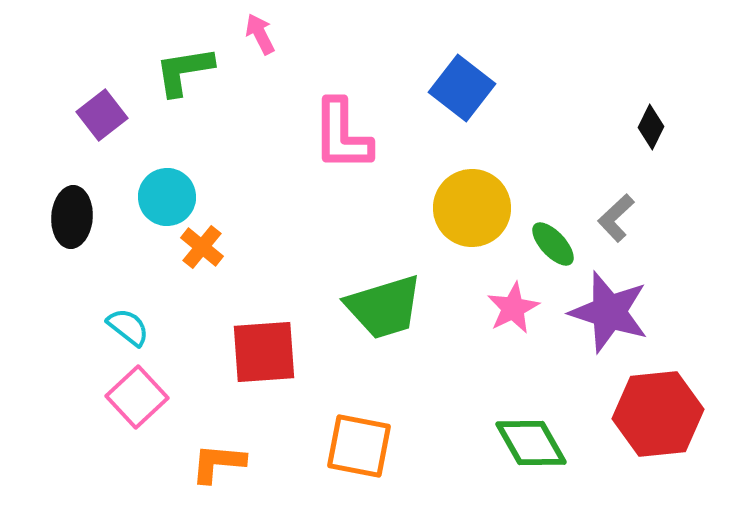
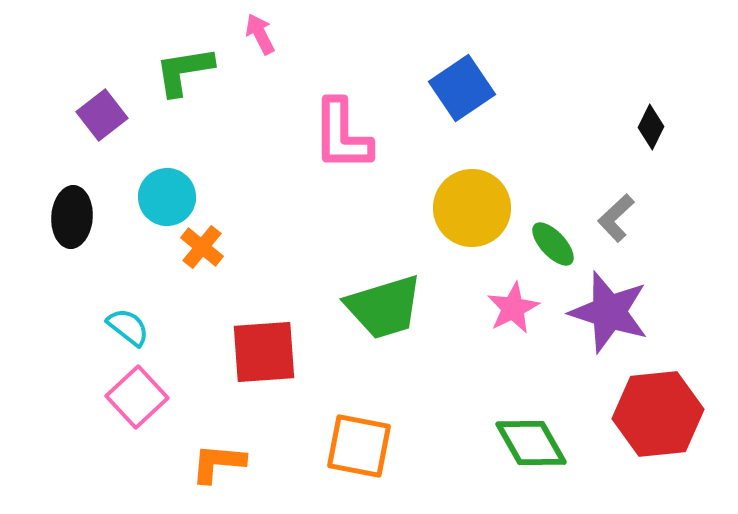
blue square: rotated 18 degrees clockwise
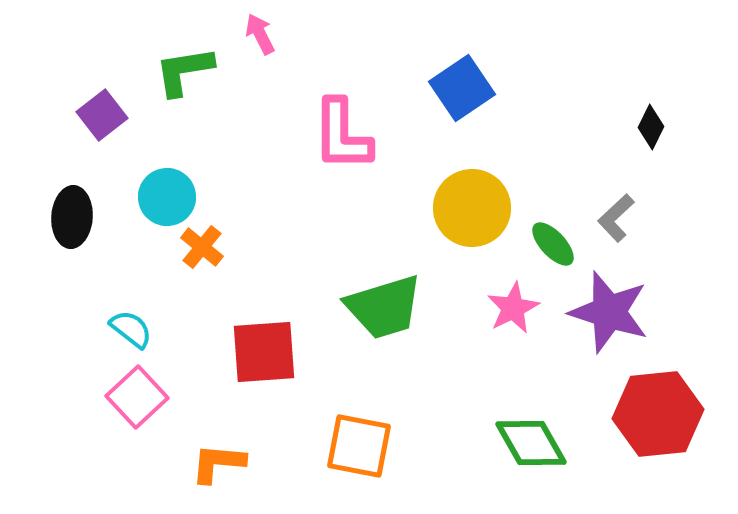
cyan semicircle: moved 3 px right, 2 px down
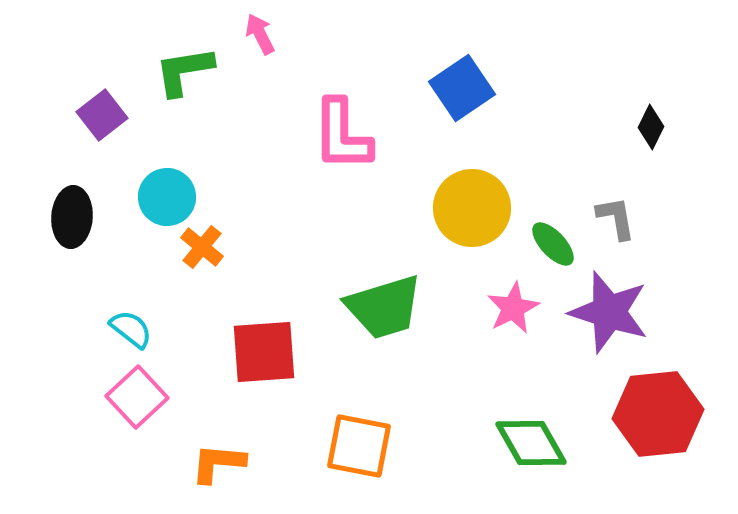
gray L-shape: rotated 123 degrees clockwise
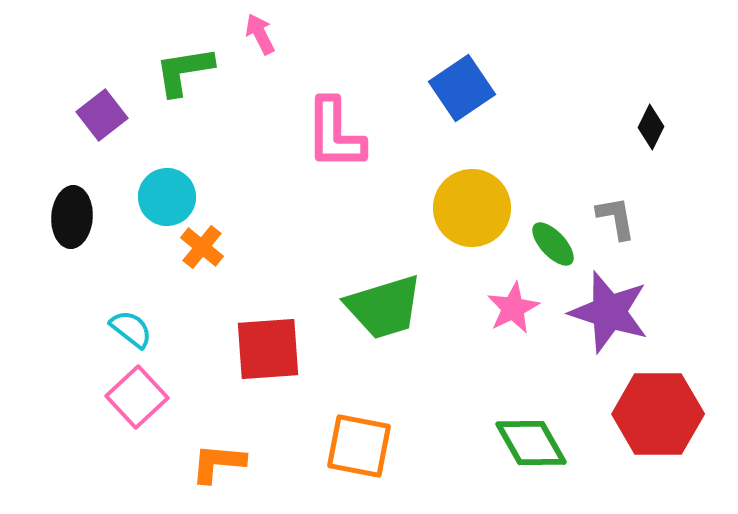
pink L-shape: moved 7 px left, 1 px up
red square: moved 4 px right, 3 px up
red hexagon: rotated 6 degrees clockwise
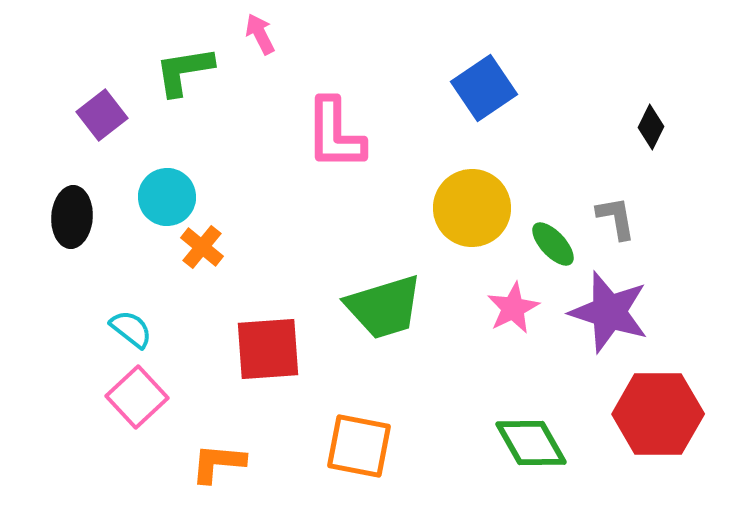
blue square: moved 22 px right
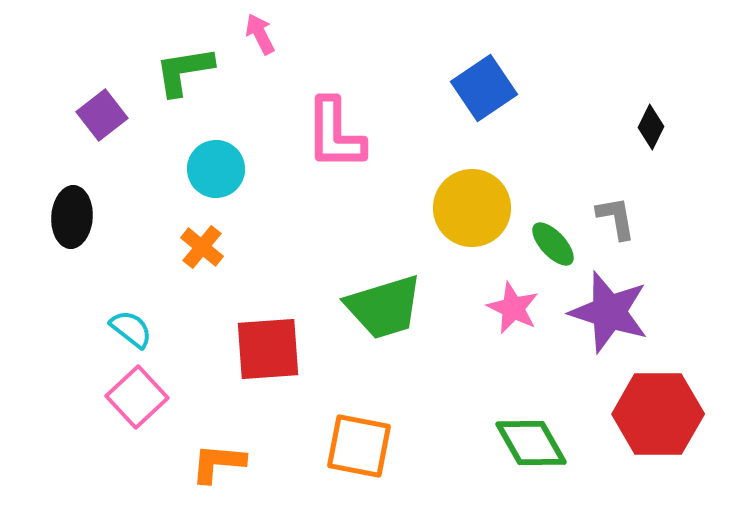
cyan circle: moved 49 px right, 28 px up
pink star: rotated 20 degrees counterclockwise
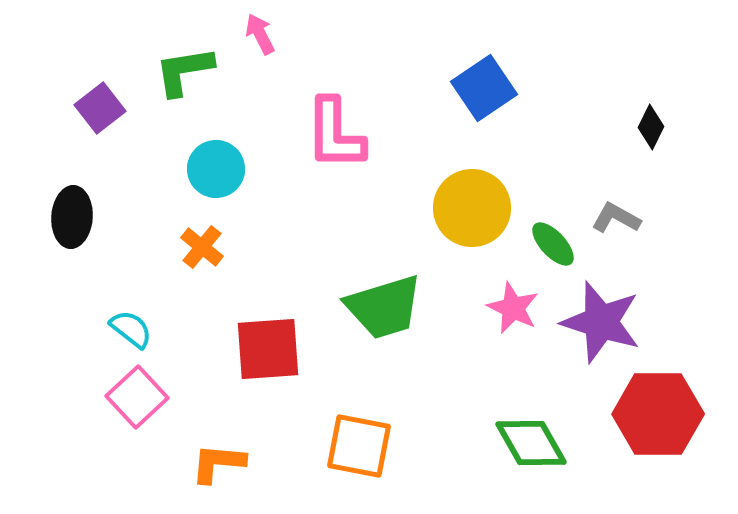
purple square: moved 2 px left, 7 px up
gray L-shape: rotated 51 degrees counterclockwise
purple star: moved 8 px left, 10 px down
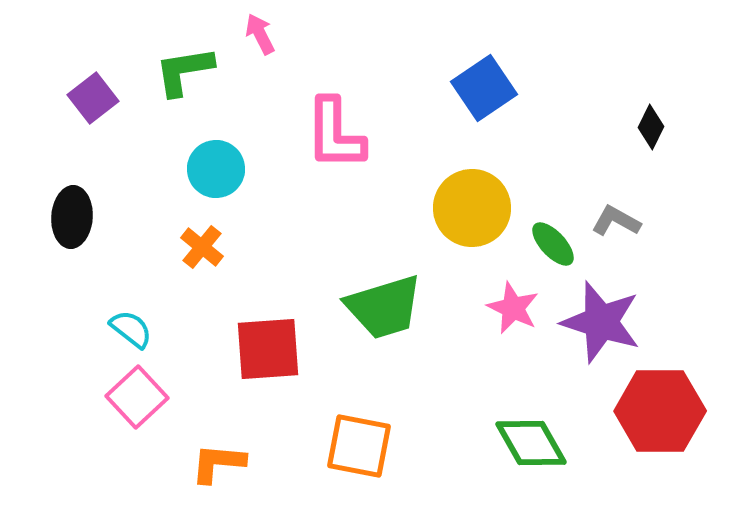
purple square: moved 7 px left, 10 px up
gray L-shape: moved 3 px down
red hexagon: moved 2 px right, 3 px up
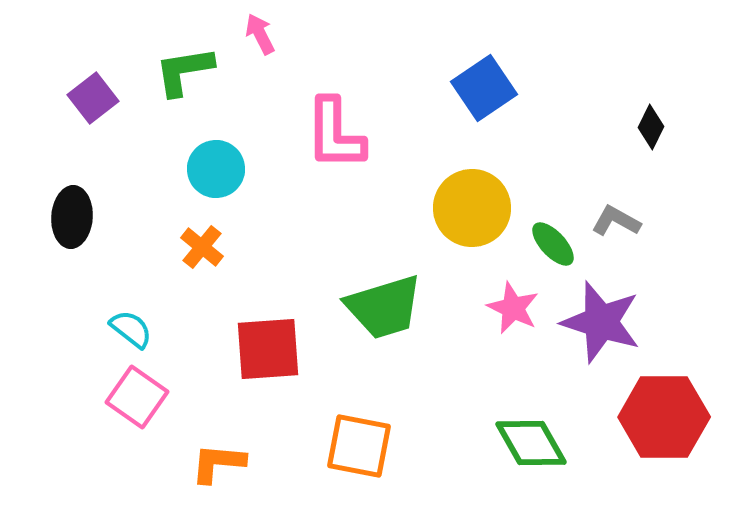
pink square: rotated 12 degrees counterclockwise
red hexagon: moved 4 px right, 6 px down
